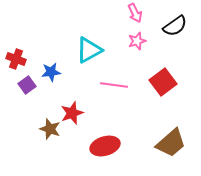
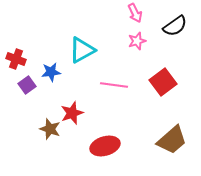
cyan triangle: moved 7 px left
brown trapezoid: moved 1 px right, 3 px up
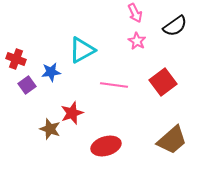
pink star: rotated 24 degrees counterclockwise
red ellipse: moved 1 px right
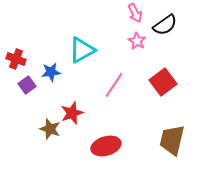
black semicircle: moved 10 px left, 1 px up
pink line: rotated 64 degrees counterclockwise
brown trapezoid: rotated 144 degrees clockwise
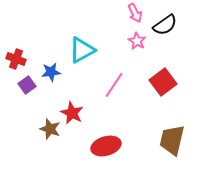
red star: rotated 25 degrees counterclockwise
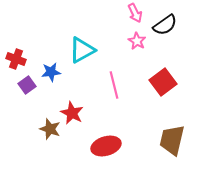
pink line: rotated 48 degrees counterclockwise
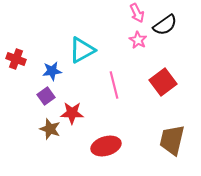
pink arrow: moved 2 px right
pink star: moved 1 px right, 1 px up
blue star: moved 1 px right, 1 px up
purple square: moved 19 px right, 11 px down
red star: rotated 25 degrees counterclockwise
